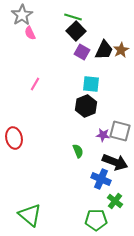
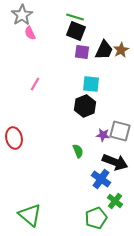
green line: moved 2 px right
black square: rotated 24 degrees counterclockwise
purple square: rotated 21 degrees counterclockwise
black hexagon: moved 1 px left
blue cross: rotated 12 degrees clockwise
green pentagon: moved 2 px up; rotated 20 degrees counterclockwise
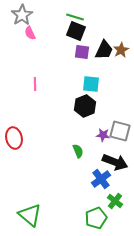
pink line: rotated 32 degrees counterclockwise
blue cross: rotated 18 degrees clockwise
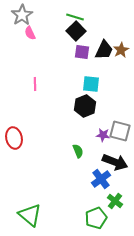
black square: rotated 24 degrees clockwise
